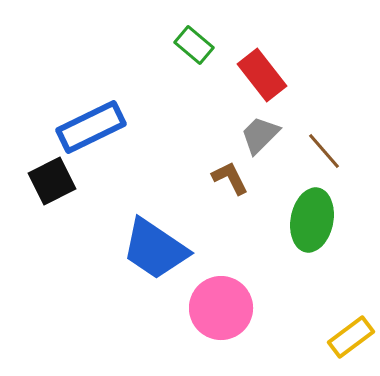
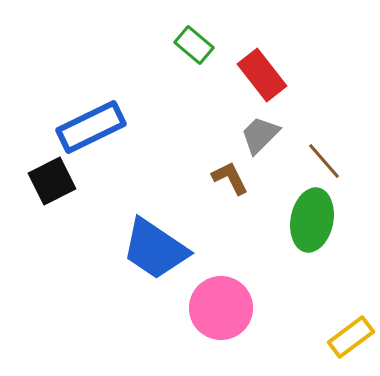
brown line: moved 10 px down
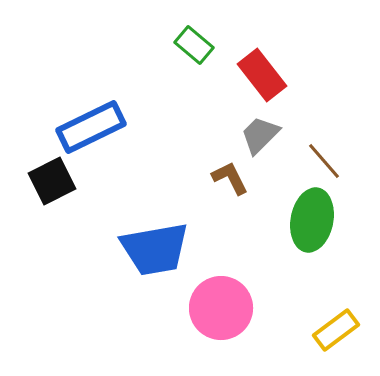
blue trapezoid: rotated 44 degrees counterclockwise
yellow rectangle: moved 15 px left, 7 px up
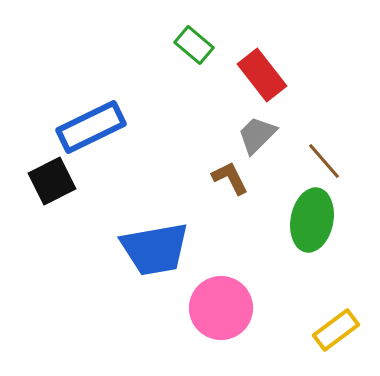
gray trapezoid: moved 3 px left
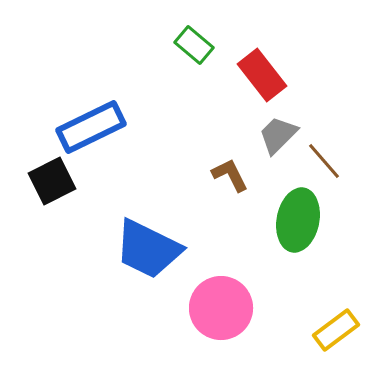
gray trapezoid: moved 21 px right
brown L-shape: moved 3 px up
green ellipse: moved 14 px left
blue trapezoid: moved 7 px left; rotated 36 degrees clockwise
